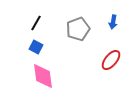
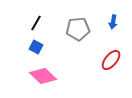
gray pentagon: rotated 15 degrees clockwise
pink diamond: rotated 40 degrees counterclockwise
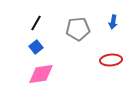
blue square: rotated 24 degrees clockwise
red ellipse: rotated 45 degrees clockwise
pink diamond: moved 2 px left, 2 px up; rotated 52 degrees counterclockwise
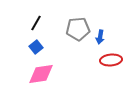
blue arrow: moved 13 px left, 15 px down
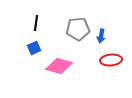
black line: rotated 21 degrees counterclockwise
blue arrow: moved 1 px right, 1 px up
blue square: moved 2 px left, 1 px down; rotated 16 degrees clockwise
pink diamond: moved 18 px right, 8 px up; rotated 24 degrees clockwise
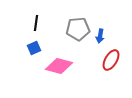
blue arrow: moved 1 px left
red ellipse: rotated 55 degrees counterclockwise
